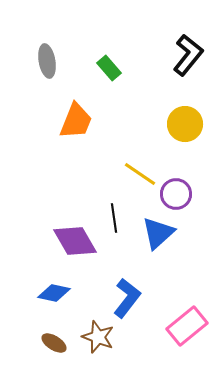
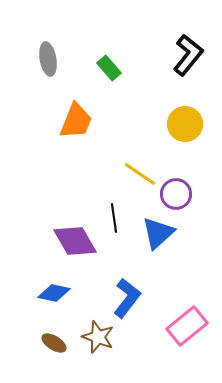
gray ellipse: moved 1 px right, 2 px up
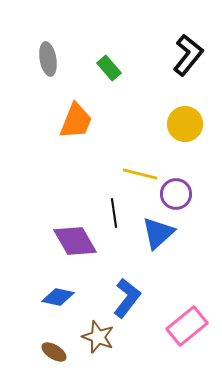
yellow line: rotated 20 degrees counterclockwise
black line: moved 5 px up
blue diamond: moved 4 px right, 4 px down
brown ellipse: moved 9 px down
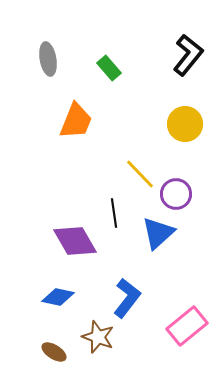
yellow line: rotated 32 degrees clockwise
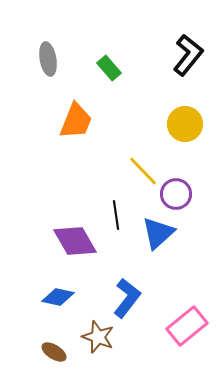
yellow line: moved 3 px right, 3 px up
black line: moved 2 px right, 2 px down
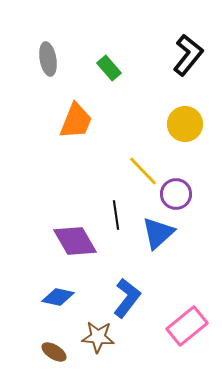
brown star: rotated 16 degrees counterclockwise
